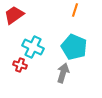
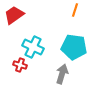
cyan pentagon: rotated 15 degrees counterclockwise
gray arrow: moved 1 px left, 1 px down
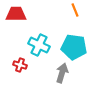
orange line: rotated 40 degrees counterclockwise
red trapezoid: moved 2 px right, 1 px up; rotated 35 degrees clockwise
cyan cross: moved 6 px right, 2 px up
gray arrow: moved 1 px up
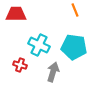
gray arrow: moved 9 px left, 1 px up
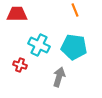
red trapezoid: moved 1 px right
gray arrow: moved 6 px right, 5 px down
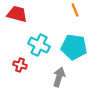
red trapezoid: rotated 15 degrees clockwise
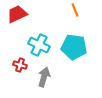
red trapezoid: rotated 40 degrees counterclockwise
gray arrow: moved 15 px left
